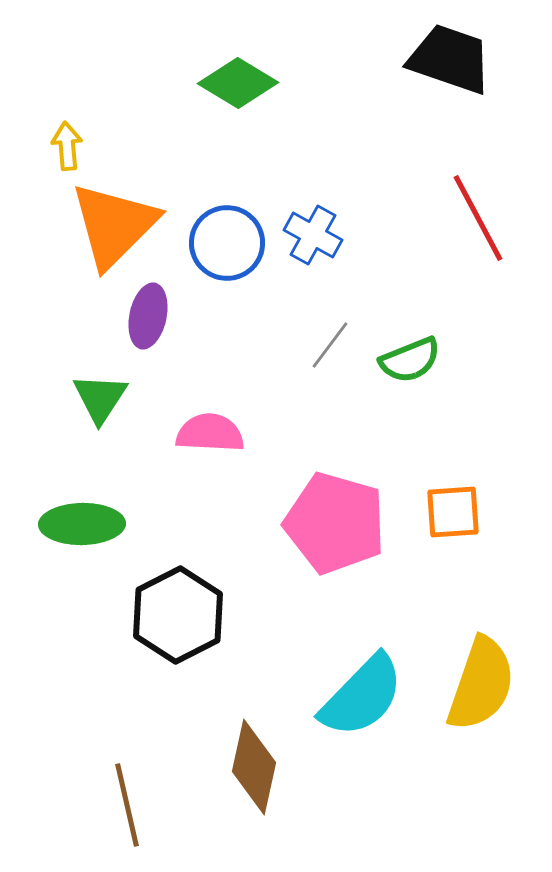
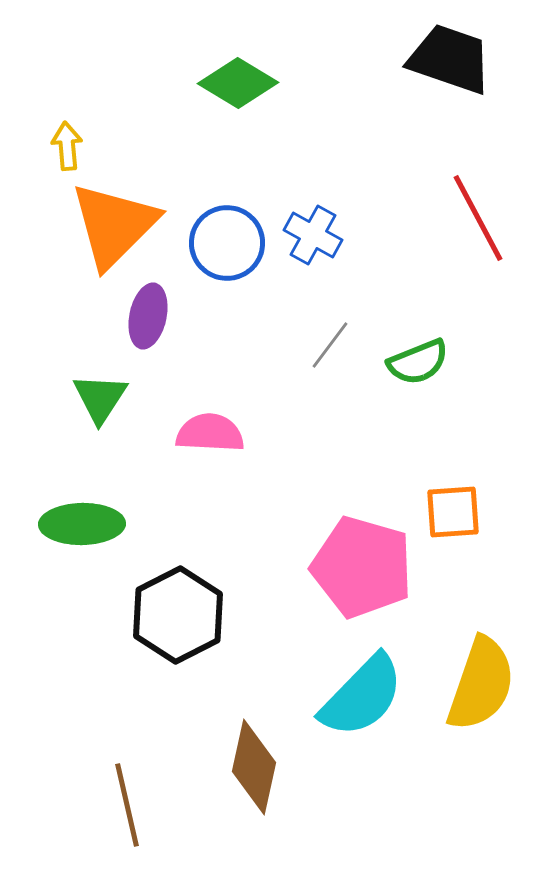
green semicircle: moved 8 px right, 2 px down
pink pentagon: moved 27 px right, 44 px down
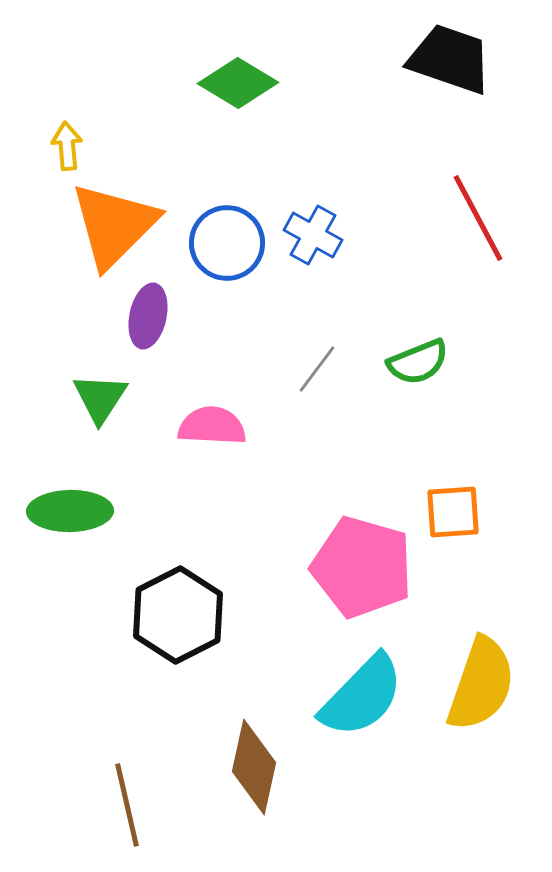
gray line: moved 13 px left, 24 px down
pink semicircle: moved 2 px right, 7 px up
green ellipse: moved 12 px left, 13 px up
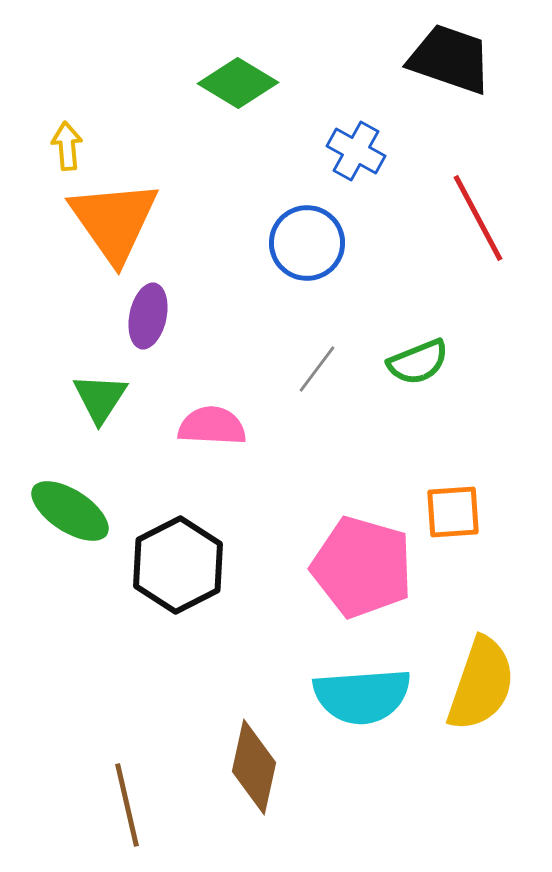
orange triangle: moved 4 px up; rotated 20 degrees counterclockwise
blue cross: moved 43 px right, 84 px up
blue circle: moved 80 px right
green ellipse: rotated 34 degrees clockwise
black hexagon: moved 50 px up
cyan semicircle: rotated 42 degrees clockwise
